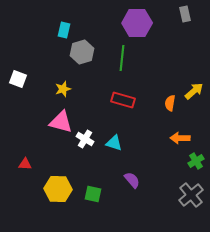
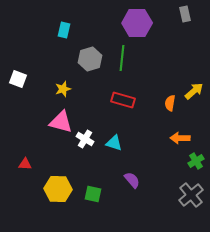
gray hexagon: moved 8 px right, 7 px down
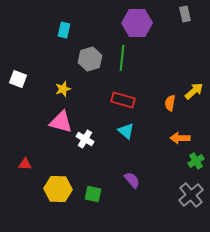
cyan triangle: moved 12 px right, 12 px up; rotated 24 degrees clockwise
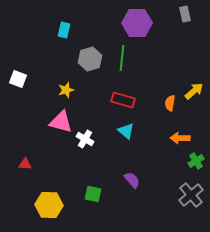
yellow star: moved 3 px right, 1 px down
yellow hexagon: moved 9 px left, 16 px down
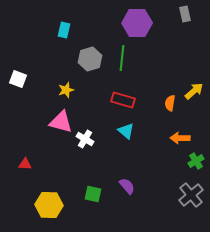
purple semicircle: moved 5 px left, 6 px down
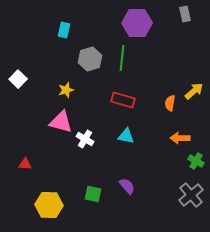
white square: rotated 24 degrees clockwise
cyan triangle: moved 5 px down; rotated 30 degrees counterclockwise
green cross: rotated 28 degrees counterclockwise
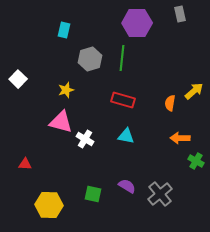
gray rectangle: moved 5 px left
purple semicircle: rotated 18 degrees counterclockwise
gray cross: moved 31 px left, 1 px up
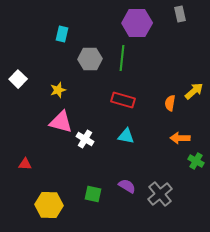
cyan rectangle: moved 2 px left, 4 px down
gray hexagon: rotated 15 degrees clockwise
yellow star: moved 8 px left
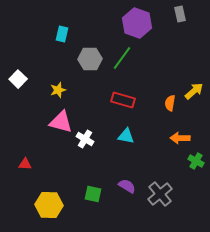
purple hexagon: rotated 20 degrees clockwise
green line: rotated 30 degrees clockwise
